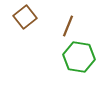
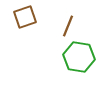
brown square: rotated 20 degrees clockwise
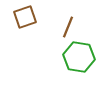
brown line: moved 1 px down
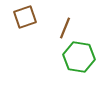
brown line: moved 3 px left, 1 px down
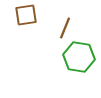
brown square: moved 1 px right, 2 px up; rotated 10 degrees clockwise
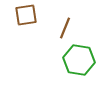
green hexagon: moved 3 px down
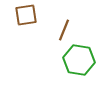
brown line: moved 1 px left, 2 px down
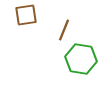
green hexagon: moved 2 px right, 1 px up
